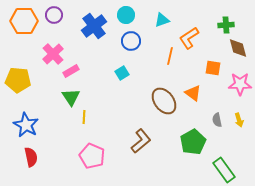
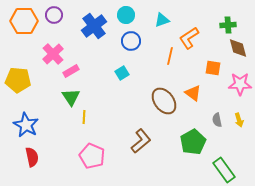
green cross: moved 2 px right
red semicircle: moved 1 px right
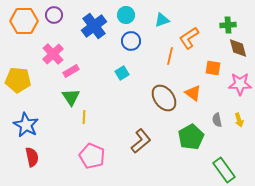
brown ellipse: moved 3 px up
green pentagon: moved 2 px left, 5 px up
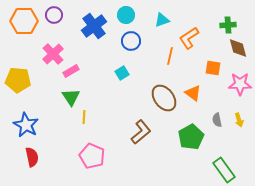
brown L-shape: moved 9 px up
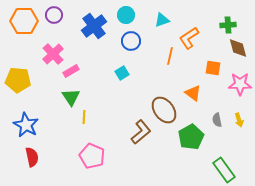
brown ellipse: moved 12 px down
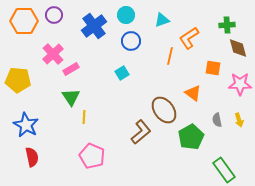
green cross: moved 1 px left
pink rectangle: moved 2 px up
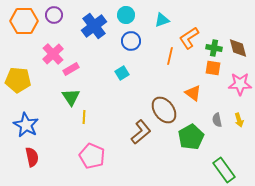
green cross: moved 13 px left, 23 px down; rotated 14 degrees clockwise
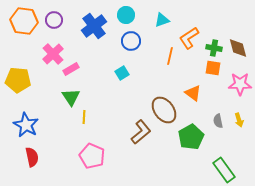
purple circle: moved 5 px down
orange hexagon: rotated 8 degrees clockwise
gray semicircle: moved 1 px right, 1 px down
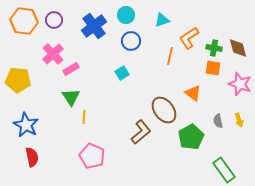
pink star: rotated 20 degrees clockwise
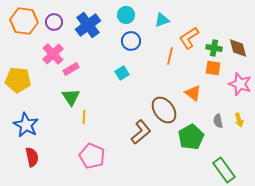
purple circle: moved 2 px down
blue cross: moved 6 px left, 1 px up
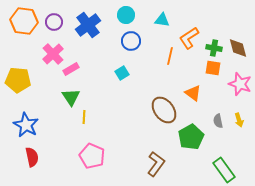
cyan triangle: rotated 28 degrees clockwise
brown L-shape: moved 15 px right, 32 px down; rotated 15 degrees counterclockwise
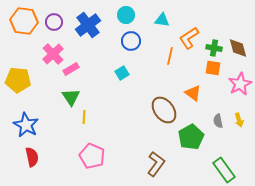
pink star: rotated 25 degrees clockwise
